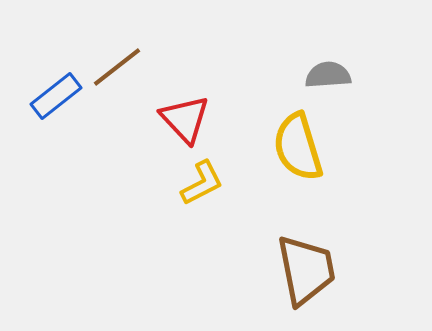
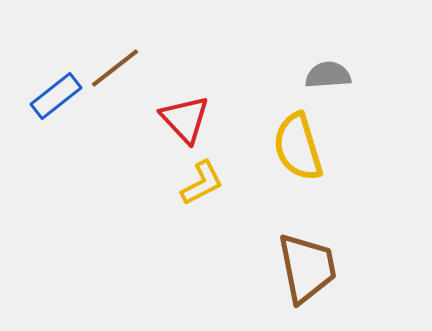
brown line: moved 2 px left, 1 px down
brown trapezoid: moved 1 px right, 2 px up
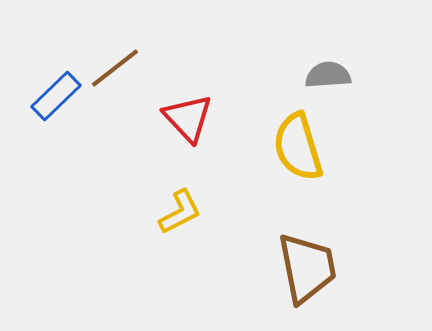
blue rectangle: rotated 6 degrees counterclockwise
red triangle: moved 3 px right, 1 px up
yellow L-shape: moved 22 px left, 29 px down
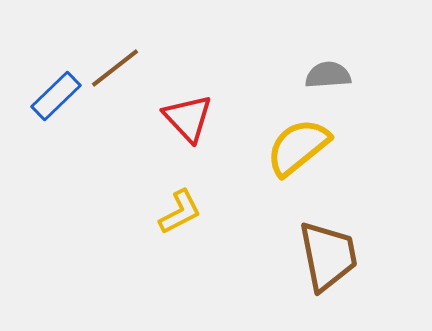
yellow semicircle: rotated 68 degrees clockwise
brown trapezoid: moved 21 px right, 12 px up
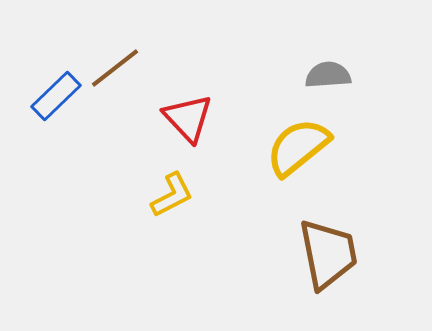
yellow L-shape: moved 8 px left, 17 px up
brown trapezoid: moved 2 px up
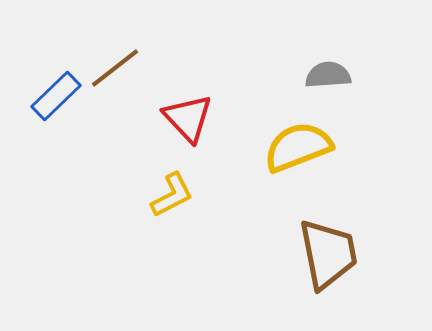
yellow semicircle: rotated 18 degrees clockwise
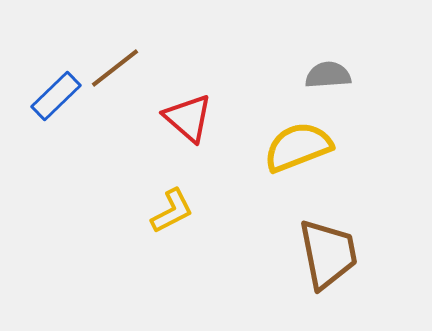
red triangle: rotated 6 degrees counterclockwise
yellow L-shape: moved 16 px down
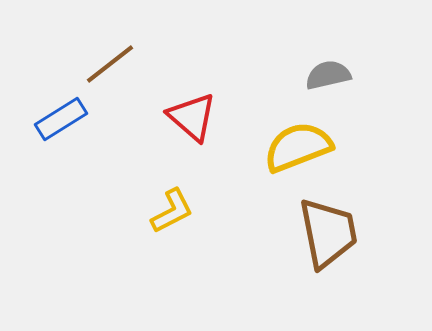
brown line: moved 5 px left, 4 px up
gray semicircle: rotated 9 degrees counterclockwise
blue rectangle: moved 5 px right, 23 px down; rotated 12 degrees clockwise
red triangle: moved 4 px right, 1 px up
brown trapezoid: moved 21 px up
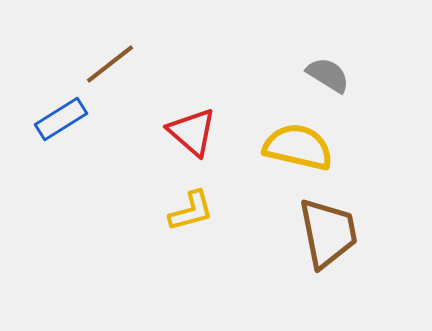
gray semicircle: rotated 45 degrees clockwise
red triangle: moved 15 px down
yellow semicircle: rotated 34 degrees clockwise
yellow L-shape: moved 19 px right; rotated 12 degrees clockwise
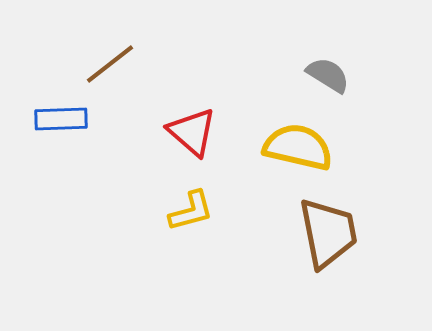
blue rectangle: rotated 30 degrees clockwise
